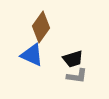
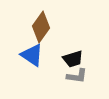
blue triangle: rotated 10 degrees clockwise
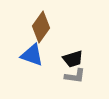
blue triangle: rotated 15 degrees counterclockwise
gray L-shape: moved 2 px left
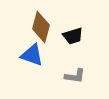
brown diamond: rotated 20 degrees counterclockwise
black trapezoid: moved 23 px up
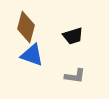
brown diamond: moved 15 px left
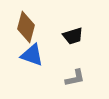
gray L-shape: moved 2 px down; rotated 20 degrees counterclockwise
